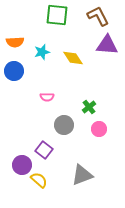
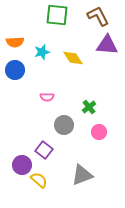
blue circle: moved 1 px right, 1 px up
pink circle: moved 3 px down
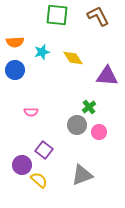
purple triangle: moved 31 px down
pink semicircle: moved 16 px left, 15 px down
gray circle: moved 13 px right
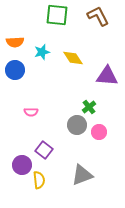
yellow semicircle: rotated 42 degrees clockwise
